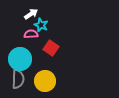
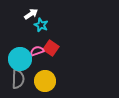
pink semicircle: moved 6 px right, 17 px down; rotated 16 degrees counterclockwise
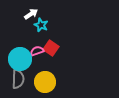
yellow circle: moved 1 px down
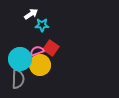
cyan star: moved 1 px right; rotated 24 degrees counterclockwise
yellow circle: moved 5 px left, 17 px up
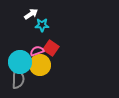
cyan circle: moved 3 px down
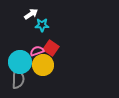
yellow circle: moved 3 px right
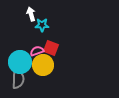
white arrow: rotated 72 degrees counterclockwise
red square: rotated 14 degrees counterclockwise
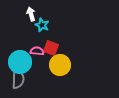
cyan star: rotated 24 degrees clockwise
pink semicircle: rotated 24 degrees clockwise
yellow circle: moved 17 px right
